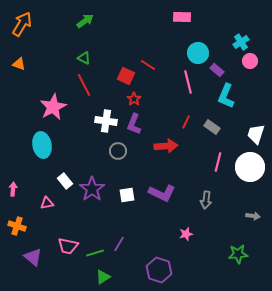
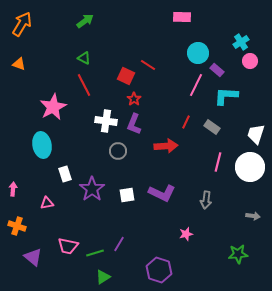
pink line at (188, 82): moved 8 px right, 3 px down; rotated 40 degrees clockwise
cyan L-shape at (226, 96): rotated 70 degrees clockwise
white rectangle at (65, 181): moved 7 px up; rotated 21 degrees clockwise
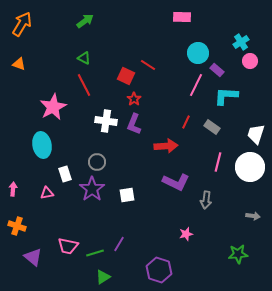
gray circle at (118, 151): moved 21 px left, 11 px down
purple L-shape at (162, 193): moved 14 px right, 11 px up
pink triangle at (47, 203): moved 10 px up
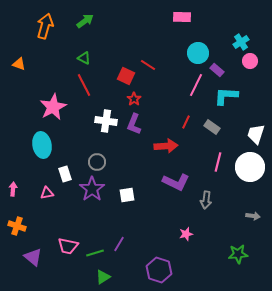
orange arrow at (22, 24): moved 23 px right, 2 px down; rotated 15 degrees counterclockwise
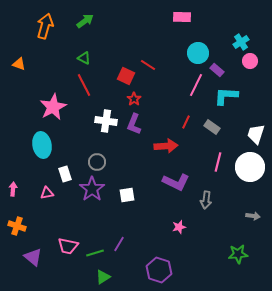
pink star at (186, 234): moved 7 px left, 7 px up
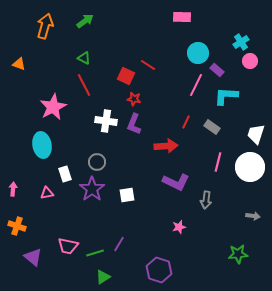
red star at (134, 99): rotated 24 degrees counterclockwise
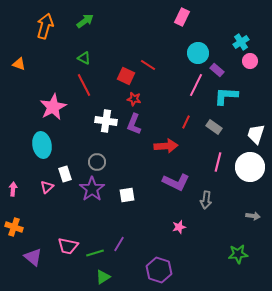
pink rectangle at (182, 17): rotated 66 degrees counterclockwise
gray rectangle at (212, 127): moved 2 px right
pink triangle at (47, 193): moved 6 px up; rotated 32 degrees counterclockwise
orange cross at (17, 226): moved 3 px left, 1 px down
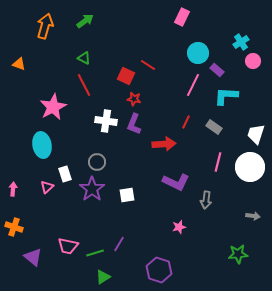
pink circle at (250, 61): moved 3 px right
pink line at (196, 85): moved 3 px left
red arrow at (166, 146): moved 2 px left, 2 px up
